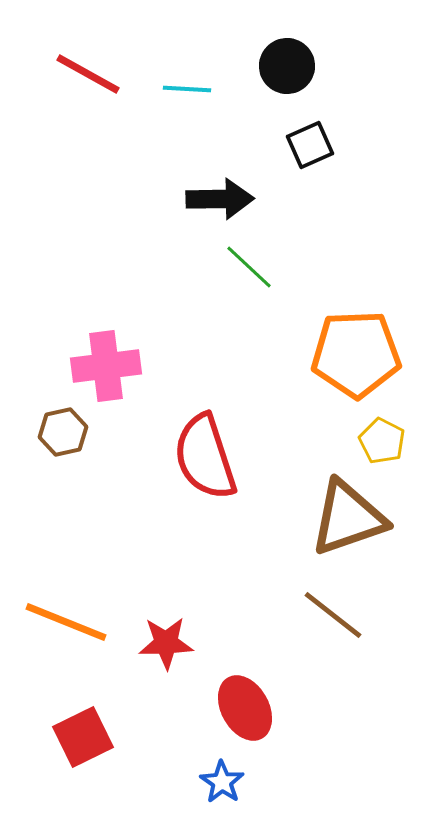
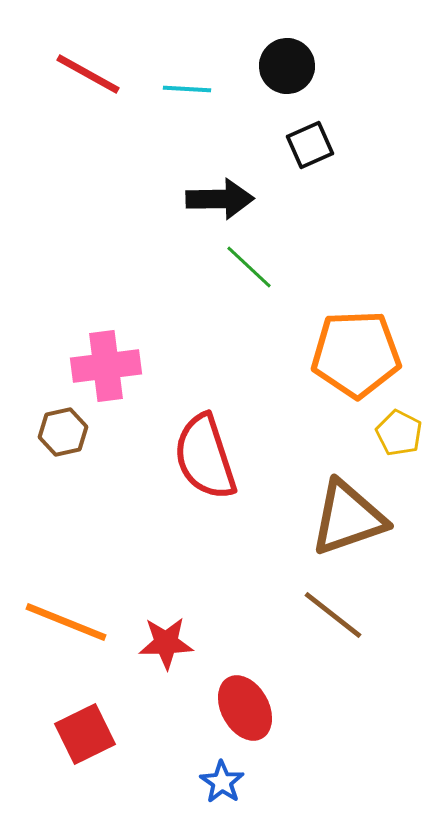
yellow pentagon: moved 17 px right, 8 px up
red square: moved 2 px right, 3 px up
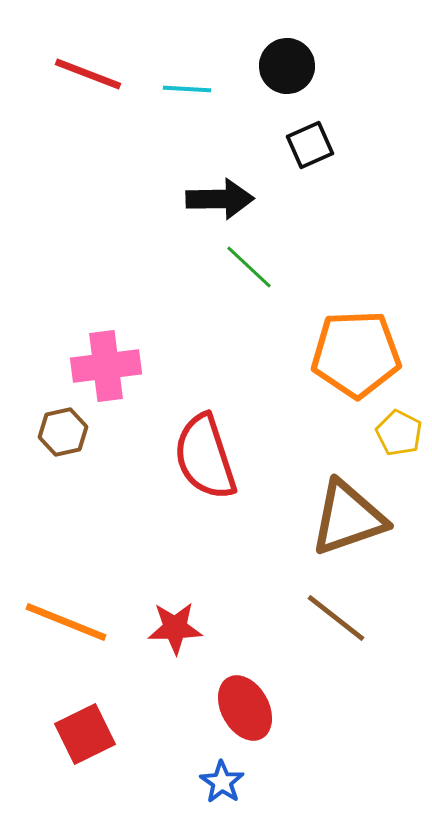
red line: rotated 8 degrees counterclockwise
brown line: moved 3 px right, 3 px down
red star: moved 9 px right, 15 px up
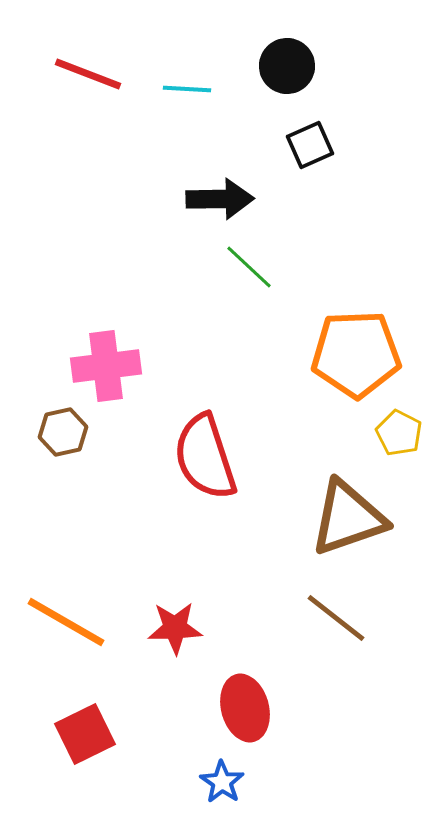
orange line: rotated 8 degrees clockwise
red ellipse: rotated 14 degrees clockwise
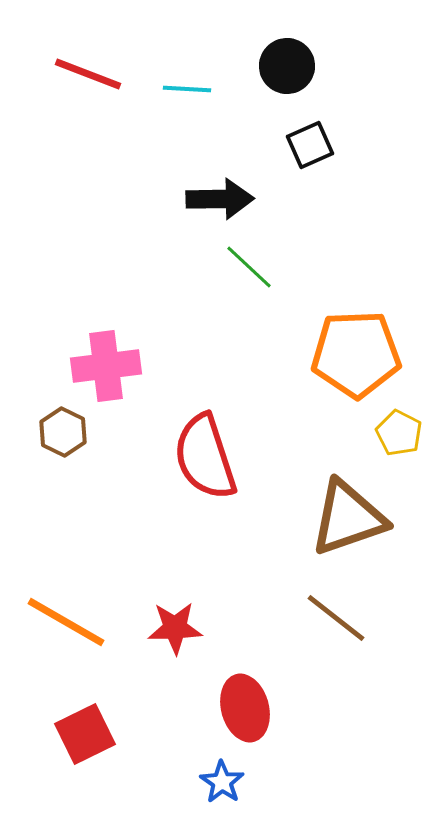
brown hexagon: rotated 21 degrees counterclockwise
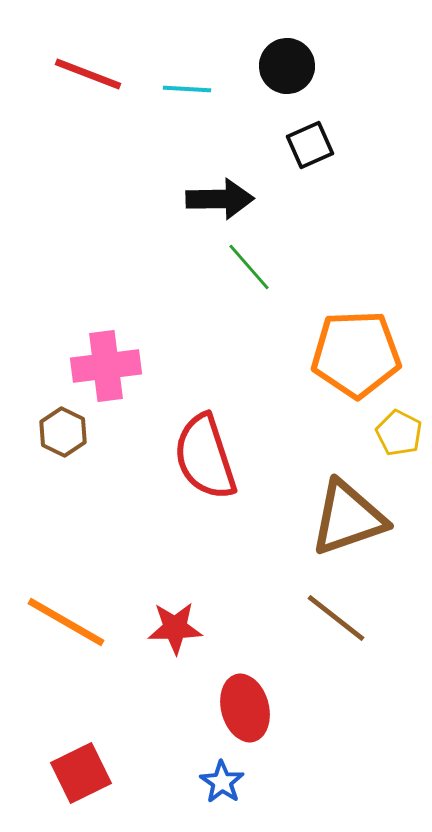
green line: rotated 6 degrees clockwise
red square: moved 4 px left, 39 px down
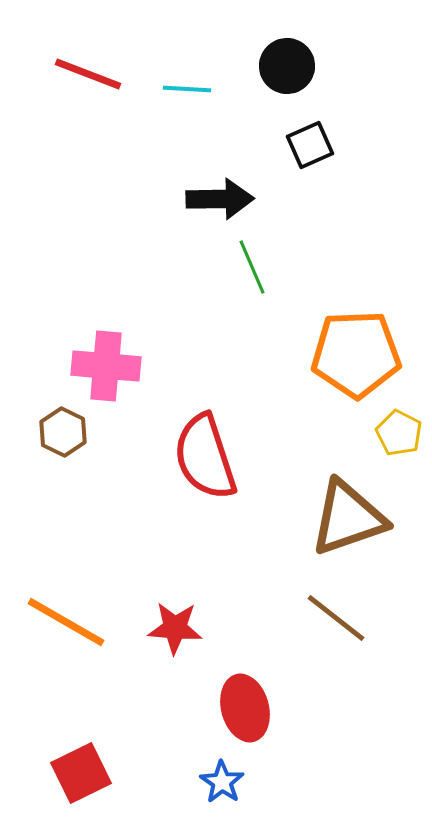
green line: moved 3 px right; rotated 18 degrees clockwise
pink cross: rotated 12 degrees clockwise
red star: rotated 6 degrees clockwise
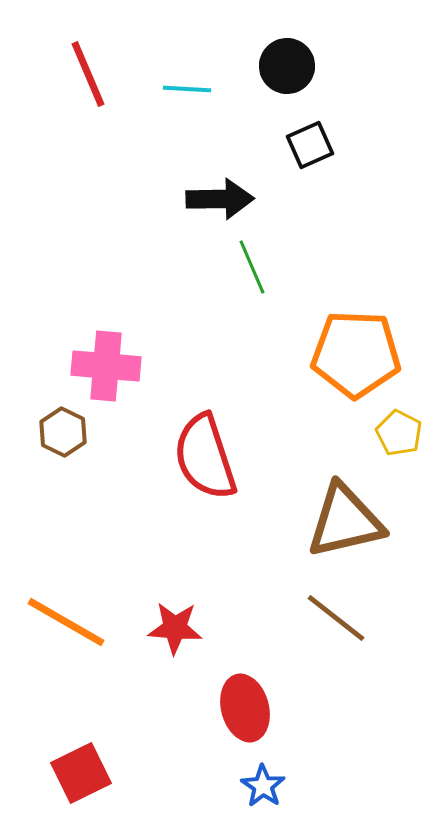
red line: rotated 46 degrees clockwise
orange pentagon: rotated 4 degrees clockwise
brown triangle: moved 3 px left, 3 px down; rotated 6 degrees clockwise
blue star: moved 41 px right, 4 px down
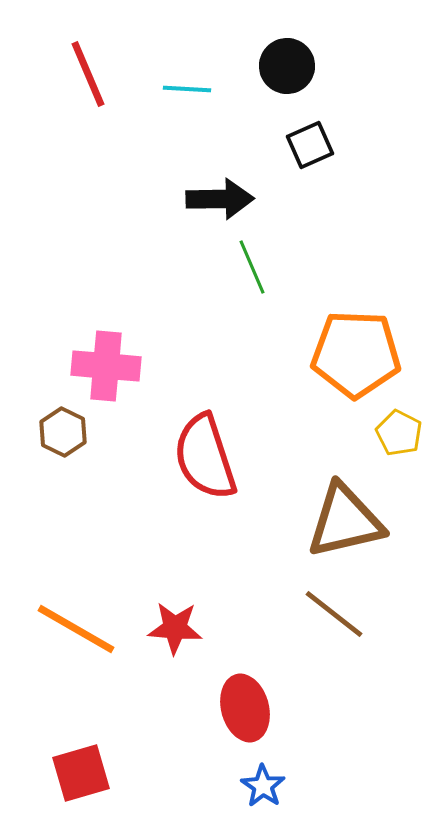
brown line: moved 2 px left, 4 px up
orange line: moved 10 px right, 7 px down
red square: rotated 10 degrees clockwise
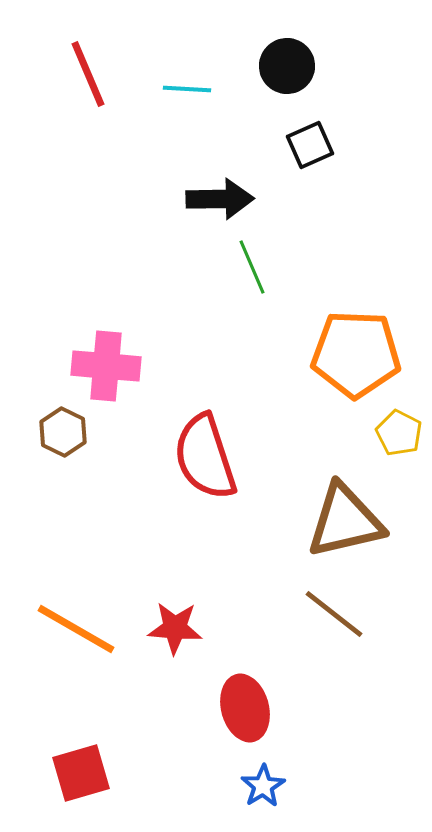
blue star: rotated 6 degrees clockwise
